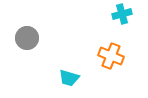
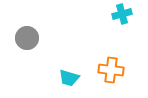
orange cross: moved 14 px down; rotated 15 degrees counterclockwise
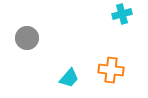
cyan trapezoid: rotated 65 degrees counterclockwise
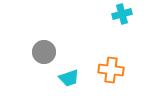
gray circle: moved 17 px right, 14 px down
cyan trapezoid: rotated 30 degrees clockwise
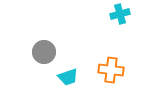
cyan cross: moved 2 px left
cyan trapezoid: moved 1 px left, 1 px up
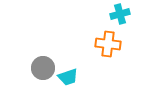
gray circle: moved 1 px left, 16 px down
orange cross: moved 3 px left, 26 px up
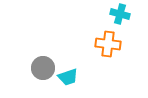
cyan cross: rotated 30 degrees clockwise
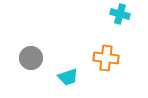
orange cross: moved 2 px left, 14 px down
gray circle: moved 12 px left, 10 px up
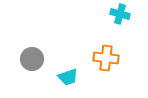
gray circle: moved 1 px right, 1 px down
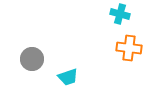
orange cross: moved 23 px right, 10 px up
